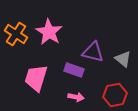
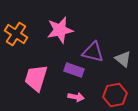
pink star: moved 11 px right, 2 px up; rotated 28 degrees clockwise
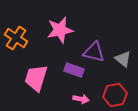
orange cross: moved 4 px down
purple triangle: moved 1 px right
pink arrow: moved 5 px right, 2 px down
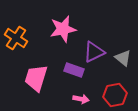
pink star: moved 3 px right, 1 px up
purple triangle: rotated 40 degrees counterclockwise
gray triangle: moved 1 px up
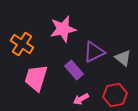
orange cross: moved 6 px right, 6 px down
purple rectangle: rotated 30 degrees clockwise
pink arrow: rotated 140 degrees clockwise
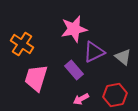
pink star: moved 11 px right
gray triangle: moved 1 px up
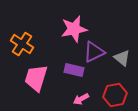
gray triangle: moved 1 px left, 1 px down
purple rectangle: rotated 36 degrees counterclockwise
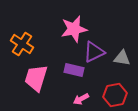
gray triangle: rotated 30 degrees counterclockwise
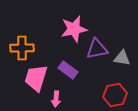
orange cross: moved 4 px down; rotated 35 degrees counterclockwise
purple triangle: moved 3 px right, 3 px up; rotated 15 degrees clockwise
purple rectangle: moved 6 px left; rotated 24 degrees clockwise
pink arrow: moved 25 px left; rotated 56 degrees counterclockwise
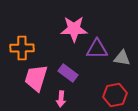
pink star: rotated 12 degrees clockwise
purple triangle: rotated 10 degrees clockwise
purple rectangle: moved 3 px down
pink arrow: moved 5 px right
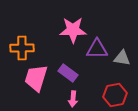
pink star: moved 1 px left, 1 px down
pink arrow: moved 12 px right
